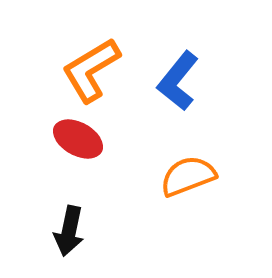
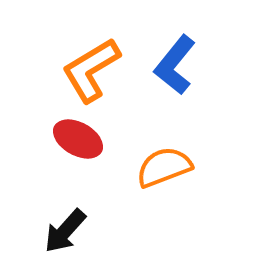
blue L-shape: moved 3 px left, 16 px up
orange semicircle: moved 24 px left, 9 px up
black arrow: moved 4 px left; rotated 30 degrees clockwise
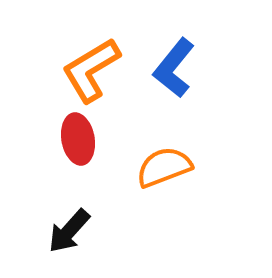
blue L-shape: moved 1 px left, 3 px down
red ellipse: rotated 51 degrees clockwise
black arrow: moved 4 px right
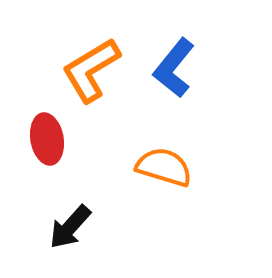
red ellipse: moved 31 px left
orange semicircle: rotated 38 degrees clockwise
black arrow: moved 1 px right, 4 px up
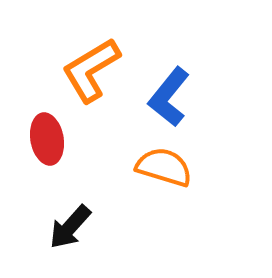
blue L-shape: moved 5 px left, 29 px down
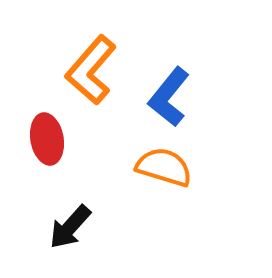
orange L-shape: rotated 18 degrees counterclockwise
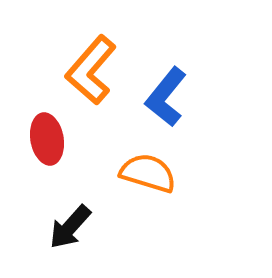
blue L-shape: moved 3 px left
orange semicircle: moved 16 px left, 6 px down
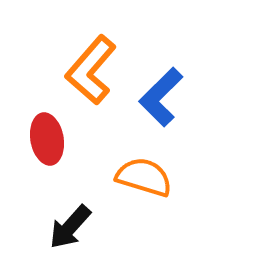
blue L-shape: moved 5 px left; rotated 6 degrees clockwise
orange semicircle: moved 4 px left, 4 px down
